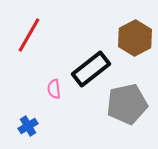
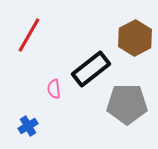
gray pentagon: rotated 12 degrees clockwise
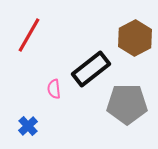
blue cross: rotated 12 degrees counterclockwise
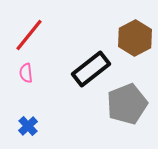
red line: rotated 9 degrees clockwise
pink semicircle: moved 28 px left, 16 px up
gray pentagon: rotated 21 degrees counterclockwise
